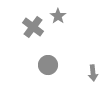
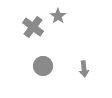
gray circle: moved 5 px left, 1 px down
gray arrow: moved 9 px left, 4 px up
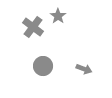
gray arrow: rotated 63 degrees counterclockwise
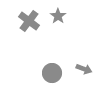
gray cross: moved 4 px left, 6 px up
gray circle: moved 9 px right, 7 px down
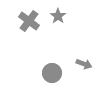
gray arrow: moved 5 px up
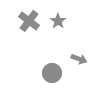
gray star: moved 5 px down
gray arrow: moved 5 px left, 5 px up
